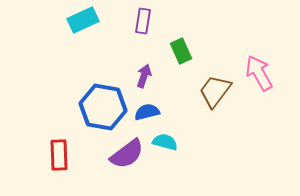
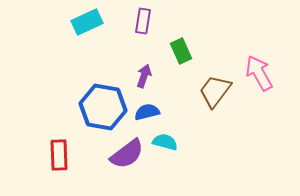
cyan rectangle: moved 4 px right, 2 px down
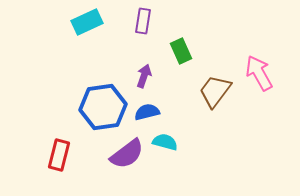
blue hexagon: rotated 18 degrees counterclockwise
red rectangle: rotated 16 degrees clockwise
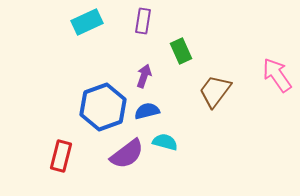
pink arrow: moved 18 px right, 2 px down; rotated 6 degrees counterclockwise
blue hexagon: rotated 12 degrees counterclockwise
blue semicircle: moved 1 px up
red rectangle: moved 2 px right, 1 px down
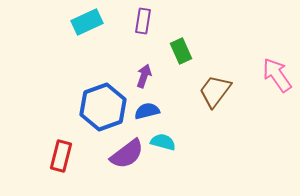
cyan semicircle: moved 2 px left
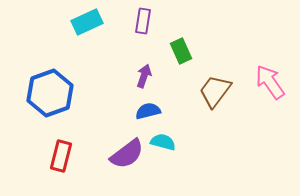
pink arrow: moved 7 px left, 7 px down
blue hexagon: moved 53 px left, 14 px up
blue semicircle: moved 1 px right
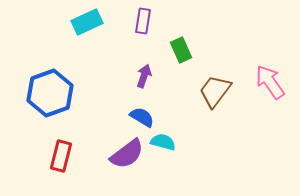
green rectangle: moved 1 px up
blue semicircle: moved 6 px left, 6 px down; rotated 45 degrees clockwise
